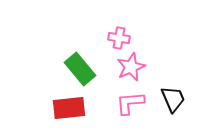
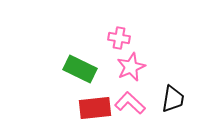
green rectangle: rotated 24 degrees counterclockwise
black trapezoid: rotated 32 degrees clockwise
pink L-shape: rotated 48 degrees clockwise
red rectangle: moved 26 px right
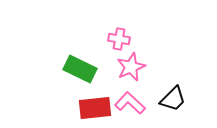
pink cross: moved 1 px down
black trapezoid: rotated 36 degrees clockwise
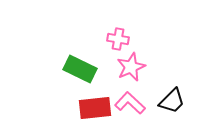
pink cross: moved 1 px left
black trapezoid: moved 1 px left, 2 px down
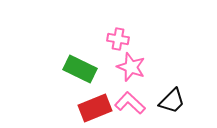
pink star: rotated 28 degrees counterclockwise
red rectangle: rotated 16 degrees counterclockwise
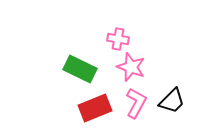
pink L-shape: moved 6 px right; rotated 76 degrees clockwise
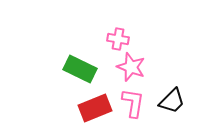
pink L-shape: moved 3 px left; rotated 20 degrees counterclockwise
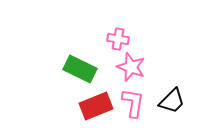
red rectangle: moved 1 px right, 2 px up
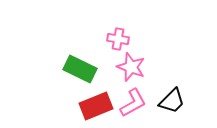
pink L-shape: rotated 52 degrees clockwise
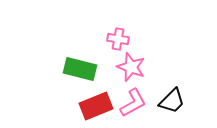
green rectangle: rotated 12 degrees counterclockwise
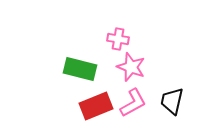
black trapezoid: rotated 148 degrees clockwise
